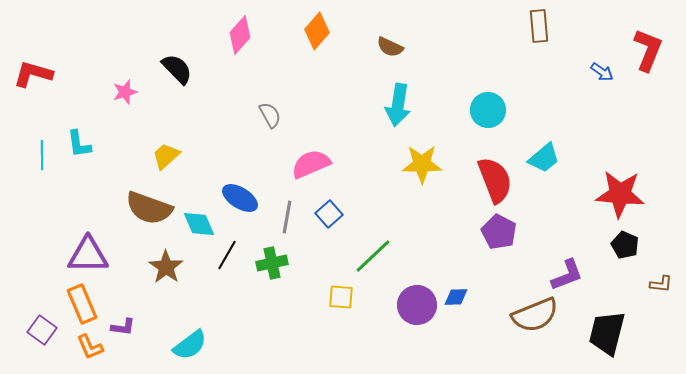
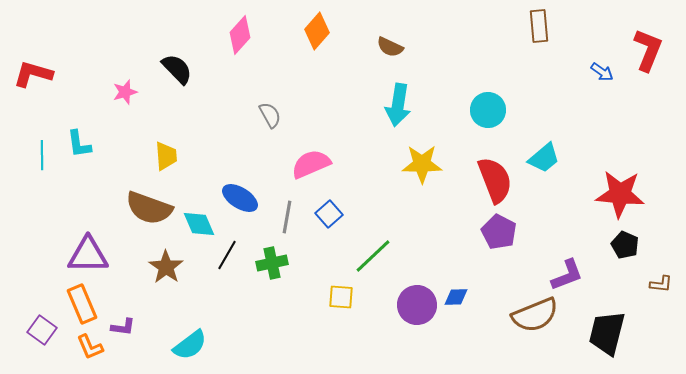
yellow trapezoid at (166, 156): rotated 128 degrees clockwise
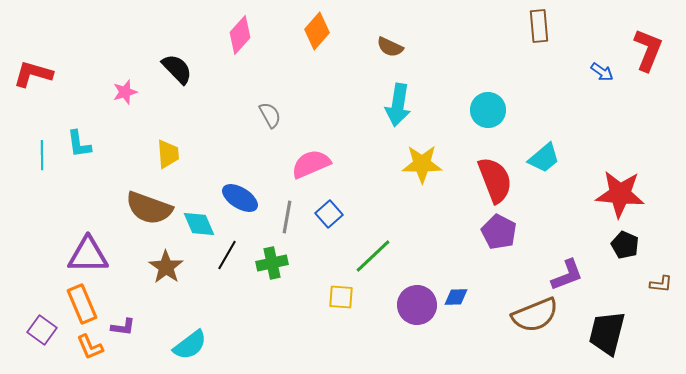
yellow trapezoid at (166, 156): moved 2 px right, 2 px up
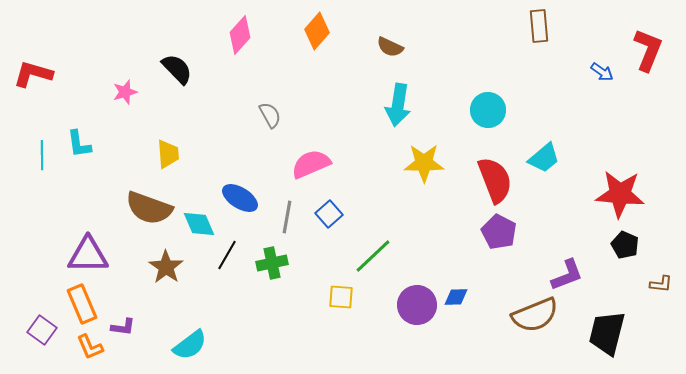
yellow star at (422, 164): moved 2 px right, 1 px up
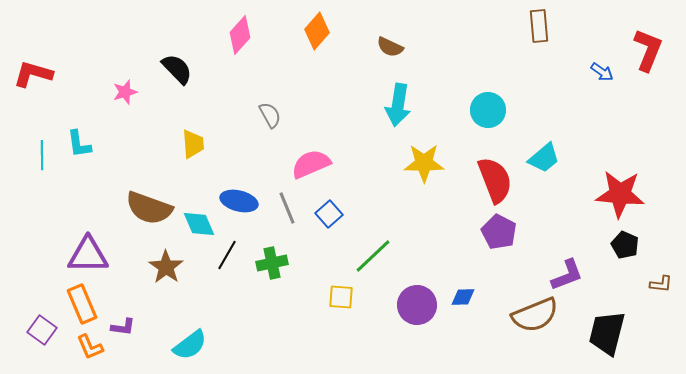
yellow trapezoid at (168, 154): moved 25 px right, 10 px up
blue ellipse at (240, 198): moved 1 px left, 3 px down; rotated 18 degrees counterclockwise
gray line at (287, 217): moved 9 px up; rotated 32 degrees counterclockwise
blue diamond at (456, 297): moved 7 px right
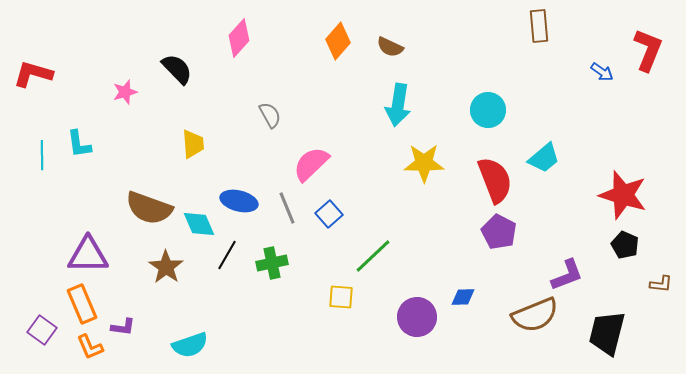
orange diamond at (317, 31): moved 21 px right, 10 px down
pink diamond at (240, 35): moved 1 px left, 3 px down
pink semicircle at (311, 164): rotated 21 degrees counterclockwise
red star at (620, 194): moved 3 px right, 1 px down; rotated 12 degrees clockwise
purple circle at (417, 305): moved 12 px down
cyan semicircle at (190, 345): rotated 18 degrees clockwise
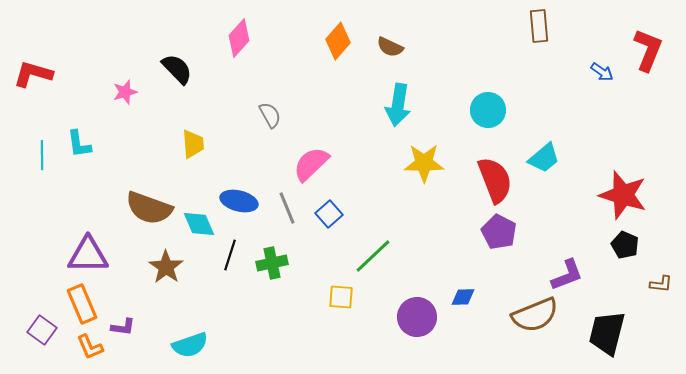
black line at (227, 255): moved 3 px right; rotated 12 degrees counterclockwise
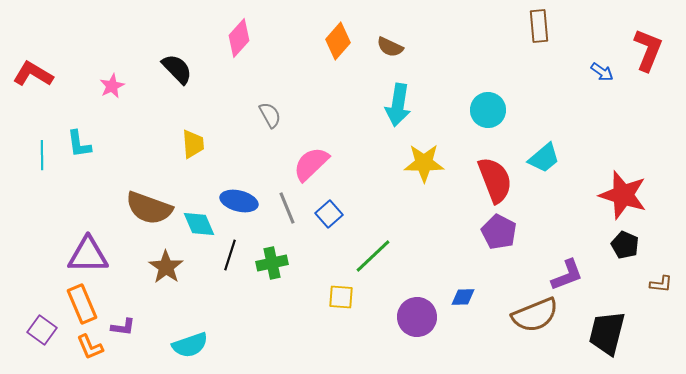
red L-shape at (33, 74): rotated 15 degrees clockwise
pink star at (125, 92): moved 13 px left, 6 px up; rotated 10 degrees counterclockwise
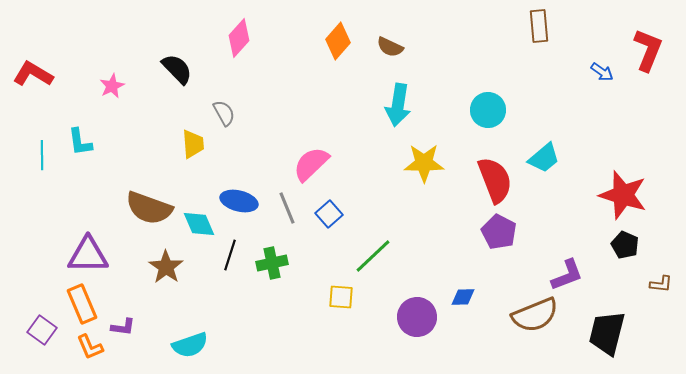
gray semicircle at (270, 115): moved 46 px left, 2 px up
cyan L-shape at (79, 144): moved 1 px right, 2 px up
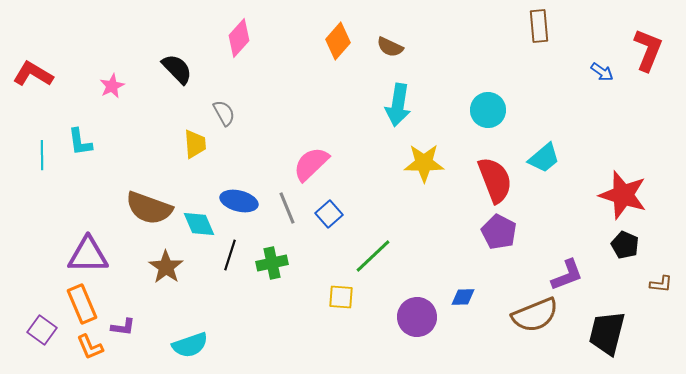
yellow trapezoid at (193, 144): moved 2 px right
